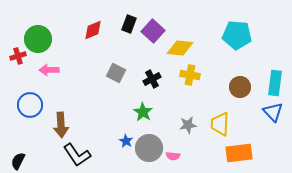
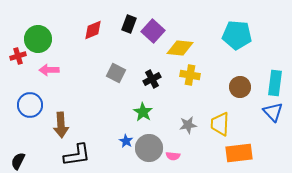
black L-shape: rotated 64 degrees counterclockwise
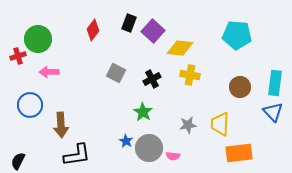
black rectangle: moved 1 px up
red diamond: rotated 30 degrees counterclockwise
pink arrow: moved 2 px down
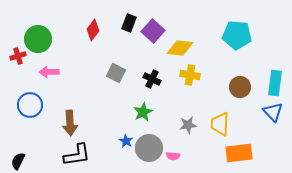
black cross: rotated 36 degrees counterclockwise
green star: rotated 12 degrees clockwise
brown arrow: moved 9 px right, 2 px up
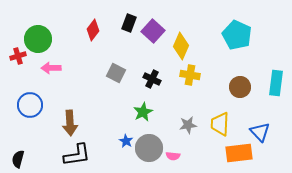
cyan pentagon: rotated 20 degrees clockwise
yellow diamond: moved 1 px right, 2 px up; rotated 72 degrees counterclockwise
pink arrow: moved 2 px right, 4 px up
cyan rectangle: moved 1 px right
blue triangle: moved 13 px left, 20 px down
black semicircle: moved 2 px up; rotated 12 degrees counterclockwise
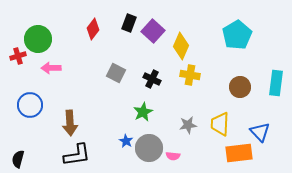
red diamond: moved 1 px up
cyan pentagon: rotated 16 degrees clockwise
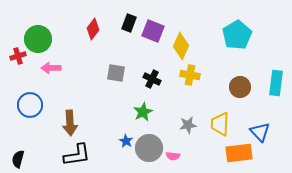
purple square: rotated 20 degrees counterclockwise
gray square: rotated 18 degrees counterclockwise
